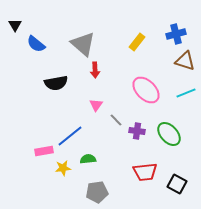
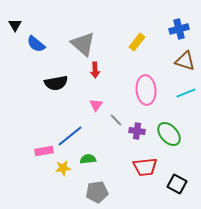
blue cross: moved 3 px right, 5 px up
pink ellipse: rotated 40 degrees clockwise
red trapezoid: moved 5 px up
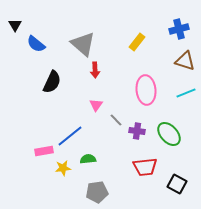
black semicircle: moved 4 px left, 1 px up; rotated 55 degrees counterclockwise
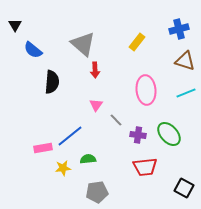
blue semicircle: moved 3 px left, 6 px down
black semicircle: rotated 20 degrees counterclockwise
purple cross: moved 1 px right, 4 px down
pink rectangle: moved 1 px left, 3 px up
black square: moved 7 px right, 4 px down
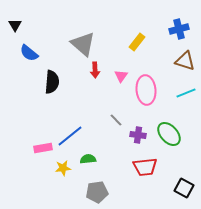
blue semicircle: moved 4 px left, 3 px down
pink triangle: moved 25 px right, 29 px up
